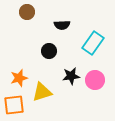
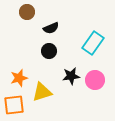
black semicircle: moved 11 px left, 3 px down; rotated 21 degrees counterclockwise
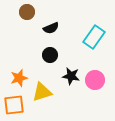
cyan rectangle: moved 1 px right, 6 px up
black circle: moved 1 px right, 4 px down
black star: rotated 18 degrees clockwise
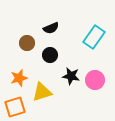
brown circle: moved 31 px down
orange square: moved 1 px right, 2 px down; rotated 10 degrees counterclockwise
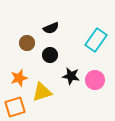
cyan rectangle: moved 2 px right, 3 px down
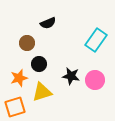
black semicircle: moved 3 px left, 5 px up
black circle: moved 11 px left, 9 px down
